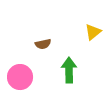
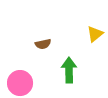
yellow triangle: moved 2 px right, 2 px down
pink circle: moved 6 px down
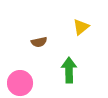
yellow triangle: moved 14 px left, 7 px up
brown semicircle: moved 4 px left, 2 px up
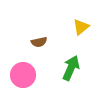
green arrow: moved 2 px right, 2 px up; rotated 25 degrees clockwise
pink circle: moved 3 px right, 8 px up
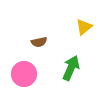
yellow triangle: moved 3 px right
pink circle: moved 1 px right, 1 px up
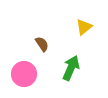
brown semicircle: moved 3 px right, 2 px down; rotated 112 degrees counterclockwise
